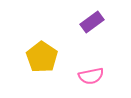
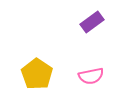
yellow pentagon: moved 5 px left, 17 px down
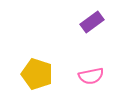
yellow pentagon: rotated 16 degrees counterclockwise
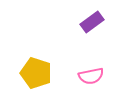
yellow pentagon: moved 1 px left, 1 px up
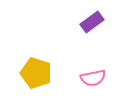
pink semicircle: moved 2 px right, 2 px down
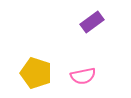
pink semicircle: moved 10 px left, 2 px up
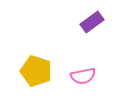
yellow pentagon: moved 2 px up
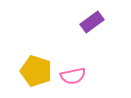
pink semicircle: moved 10 px left
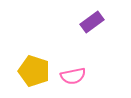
yellow pentagon: moved 2 px left
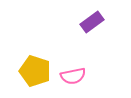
yellow pentagon: moved 1 px right
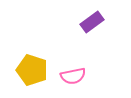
yellow pentagon: moved 3 px left, 1 px up
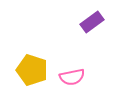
pink semicircle: moved 1 px left, 1 px down
